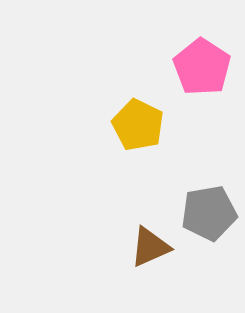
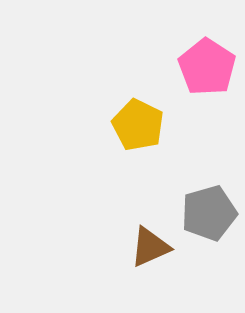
pink pentagon: moved 5 px right
gray pentagon: rotated 6 degrees counterclockwise
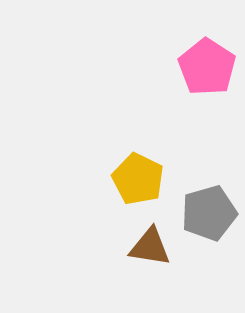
yellow pentagon: moved 54 px down
brown triangle: rotated 33 degrees clockwise
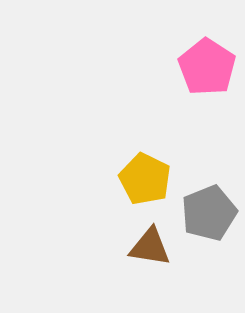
yellow pentagon: moved 7 px right
gray pentagon: rotated 6 degrees counterclockwise
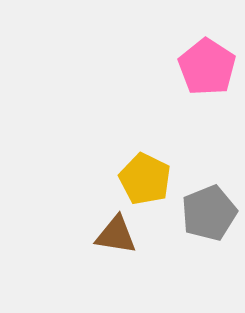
brown triangle: moved 34 px left, 12 px up
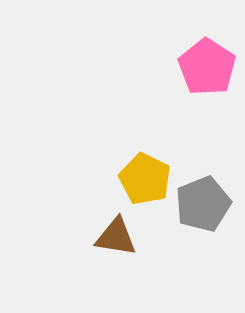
gray pentagon: moved 6 px left, 9 px up
brown triangle: moved 2 px down
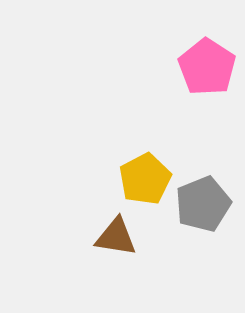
yellow pentagon: rotated 18 degrees clockwise
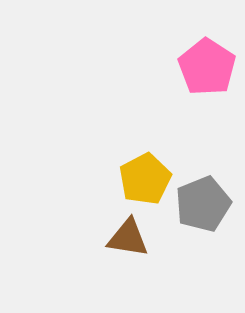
brown triangle: moved 12 px right, 1 px down
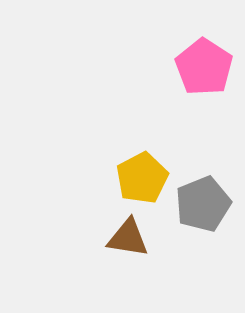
pink pentagon: moved 3 px left
yellow pentagon: moved 3 px left, 1 px up
